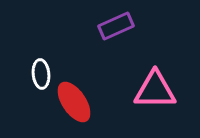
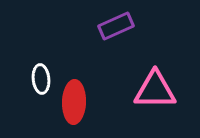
white ellipse: moved 5 px down
red ellipse: rotated 36 degrees clockwise
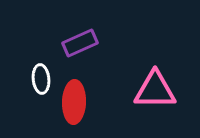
purple rectangle: moved 36 px left, 17 px down
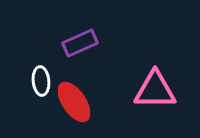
white ellipse: moved 2 px down
red ellipse: rotated 36 degrees counterclockwise
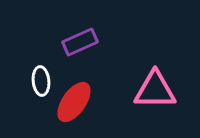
purple rectangle: moved 1 px up
red ellipse: rotated 69 degrees clockwise
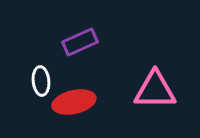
red ellipse: rotated 42 degrees clockwise
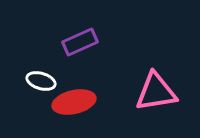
white ellipse: rotated 68 degrees counterclockwise
pink triangle: moved 1 px right, 2 px down; rotated 9 degrees counterclockwise
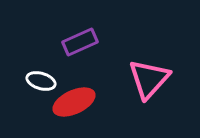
pink triangle: moved 7 px left, 13 px up; rotated 39 degrees counterclockwise
red ellipse: rotated 12 degrees counterclockwise
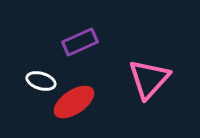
red ellipse: rotated 9 degrees counterclockwise
